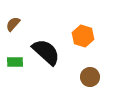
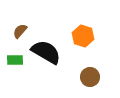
brown semicircle: moved 7 px right, 7 px down
black semicircle: rotated 12 degrees counterclockwise
green rectangle: moved 2 px up
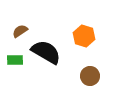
brown semicircle: rotated 14 degrees clockwise
orange hexagon: moved 1 px right
brown circle: moved 1 px up
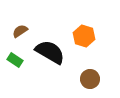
black semicircle: moved 4 px right
green rectangle: rotated 35 degrees clockwise
brown circle: moved 3 px down
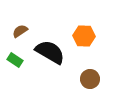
orange hexagon: rotated 15 degrees counterclockwise
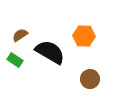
brown semicircle: moved 4 px down
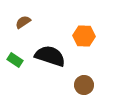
brown semicircle: moved 3 px right, 13 px up
black semicircle: moved 4 px down; rotated 12 degrees counterclockwise
brown circle: moved 6 px left, 6 px down
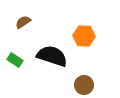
black semicircle: moved 2 px right
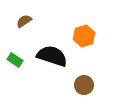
brown semicircle: moved 1 px right, 1 px up
orange hexagon: rotated 20 degrees counterclockwise
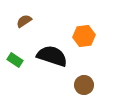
orange hexagon: rotated 10 degrees clockwise
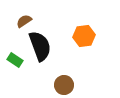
black semicircle: moved 12 px left, 10 px up; rotated 52 degrees clockwise
brown circle: moved 20 px left
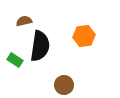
brown semicircle: rotated 21 degrees clockwise
black semicircle: rotated 28 degrees clockwise
